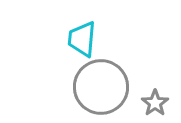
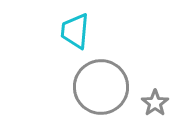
cyan trapezoid: moved 7 px left, 8 px up
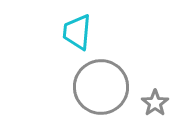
cyan trapezoid: moved 2 px right, 1 px down
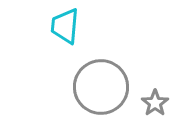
cyan trapezoid: moved 12 px left, 6 px up
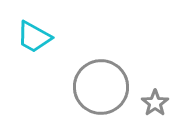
cyan trapezoid: moved 31 px left, 11 px down; rotated 66 degrees counterclockwise
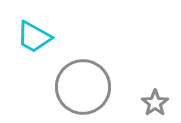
gray circle: moved 18 px left
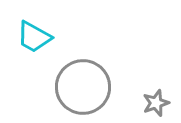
gray star: moved 1 px right; rotated 16 degrees clockwise
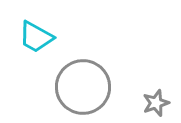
cyan trapezoid: moved 2 px right
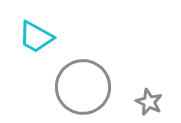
gray star: moved 7 px left, 1 px up; rotated 28 degrees counterclockwise
